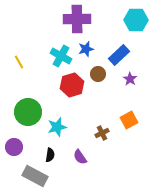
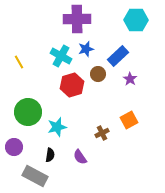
blue rectangle: moved 1 px left, 1 px down
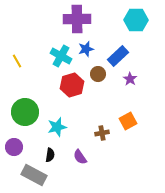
yellow line: moved 2 px left, 1 px up
green circle: moved 3 px left
orange square: moved 1 px left, 1 px down
brown cross: rotated 16 degrees clockwise
gray rectangle: moved 1 px left, 1 px up
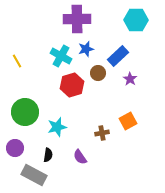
brown circle: moved 1 px up
purple circle: moved 1 px right, 1 px down
black semicircle: moved 2 px left
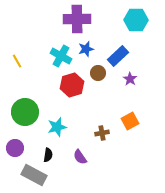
orange square: moved 2 px right
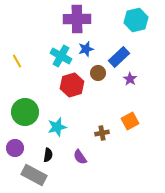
cyan hexagon: rotated 15 degrees counterclockwise
blue rectangle: moved 1 px right, 1 px down
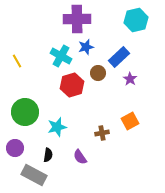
blue star: moved 2 px up
